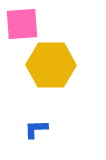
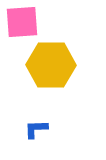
pink square: moved 2 px up
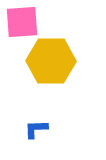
yellow hexagon: moved 4 px up
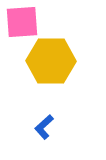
blue L-shape: moved 8 px right, 2 px up; rotated 40 degrees counterclockwise
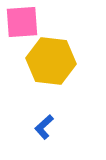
yellow hexagon: rotated 6 degrees clockwise
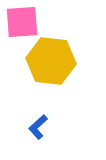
blue L-shape: moved 6 px left
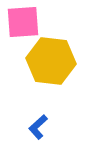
pink square: moved 1 px right
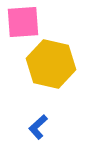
yellow hexagon: moved 3 px down; rotated 6 degrees clockwise
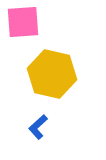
yellow hexagon: moved 1 px right, 10 px down
